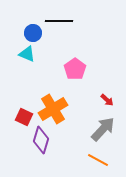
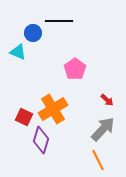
cyan triangle: moved 9 px left, 2 px up
orange line: rotated 35 degrees clockwise
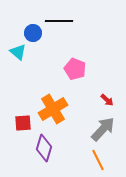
cyan triangle: rotated 18 degrees clockwise
pink pentagon: rotated 15 degrees counterclockwise
red square: moved 1 px left, 6 px down; rotated 30 degrees counterclockwise
purple diamond: moved 3 px right, 8 px down
